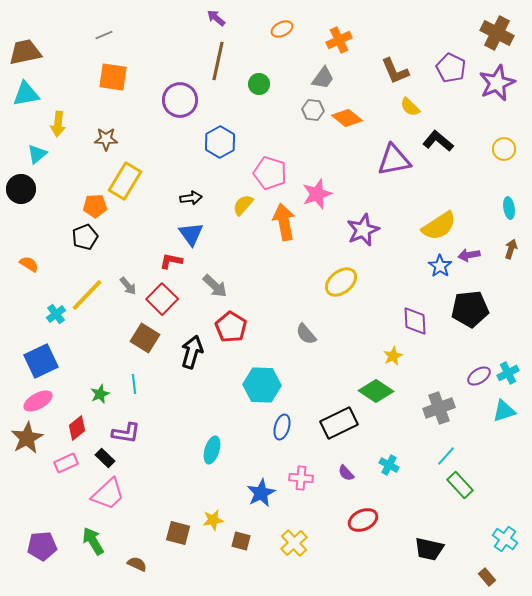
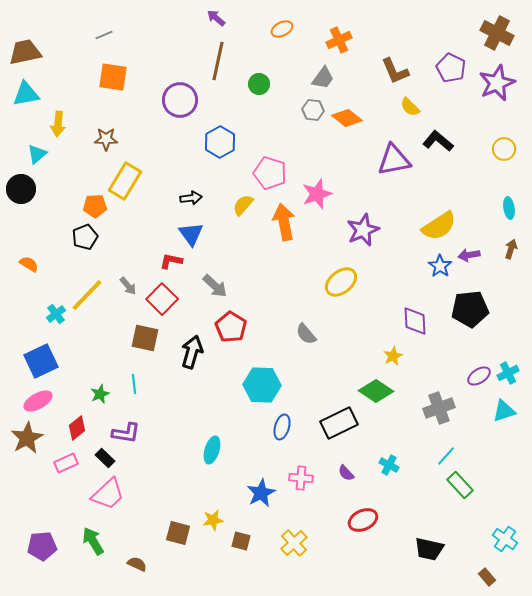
brown square at (145, 338): rotated 20 degrees counterclockwise
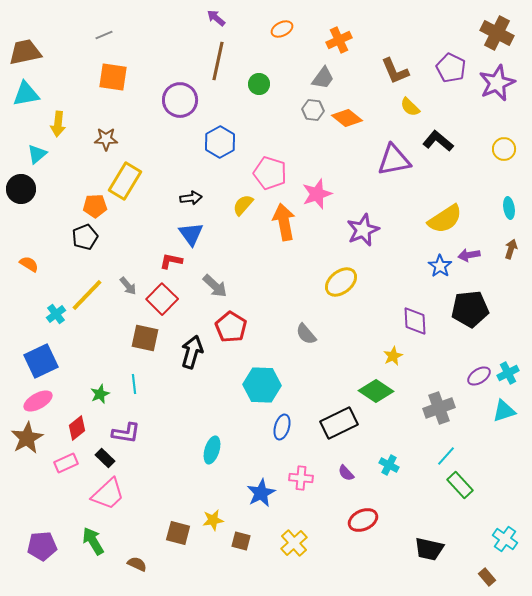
yellow semicircle at (439, 226): moved 6 px right, 7 px up
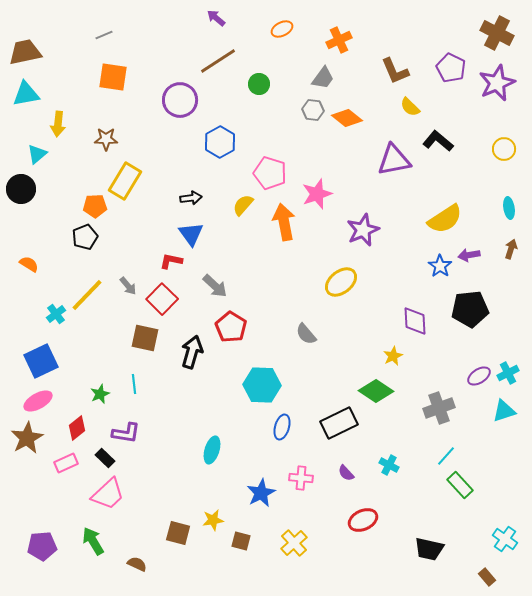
brown line at (218, 61): rotated 45 degrees clockwise
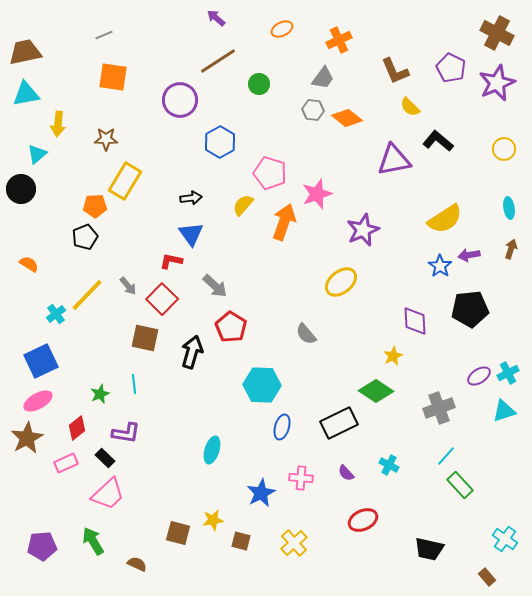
orange arrow at (284, 222): rotated 30 degrees clockwise
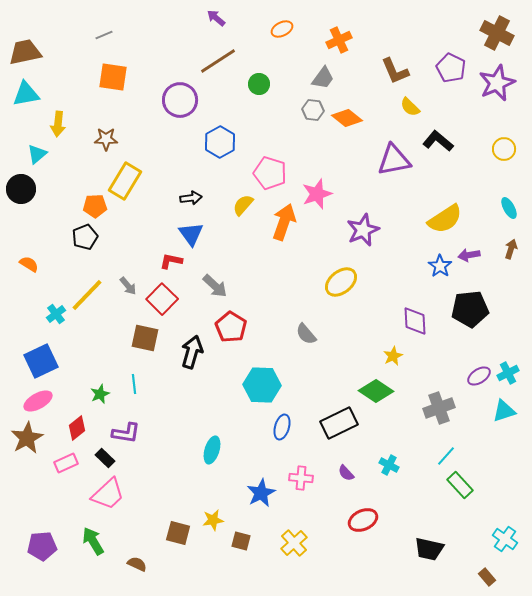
cyan ellipse at (509, 208): rotated 20 degrees counterclockwise
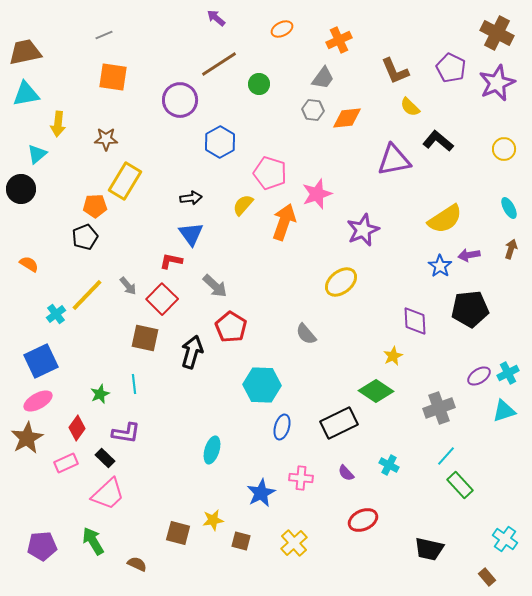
brown line at (218, 61): moved 1 px right, 3 px down
orange diamond at (347, 118): rotated 44 degrees counterclockwise
red diamond at (77, 428): rotated 15 degrees counterclockwise
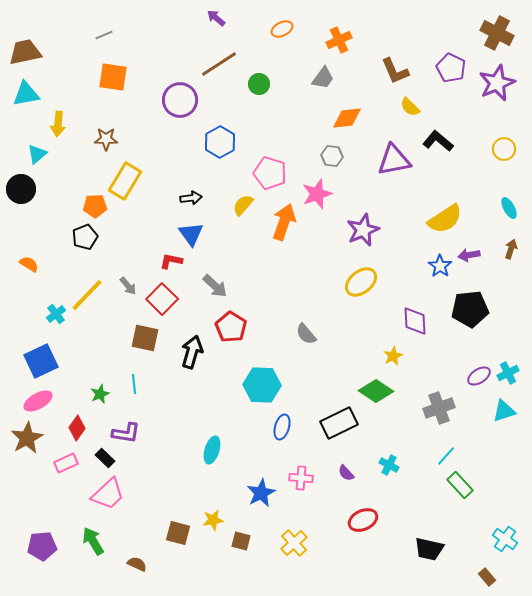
gray hexagon at (313, 110): moved 19 px right, 46 px down
yellow ellipse at (341, 282): moved 20 px right
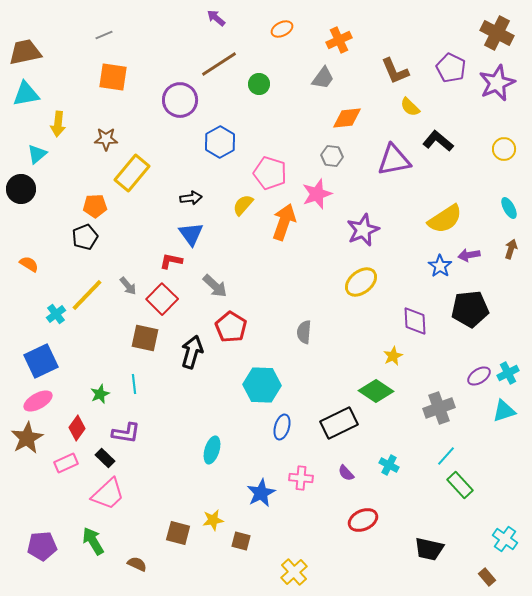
yellow rectangle at (125, 181): moved 7 px right, 8 px up; rotated 9 degrees clockwise
gray semicircle at (306, 334): moved 2 px left, 2 px up; rotated 45 degrees clockwise
yellow cross at (294, 543): moved 29 px down
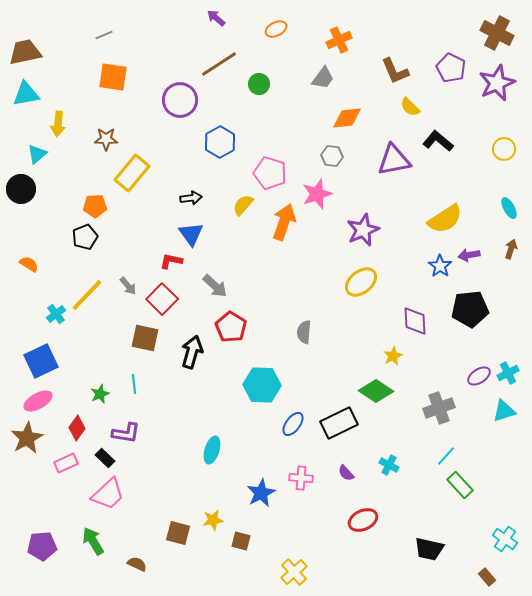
orange ellipse at (282, 29): moved 6 px left
blue ellipse at (282, 427): moved 11 px right, 3 px up; rotated 20 degrees clockwise
